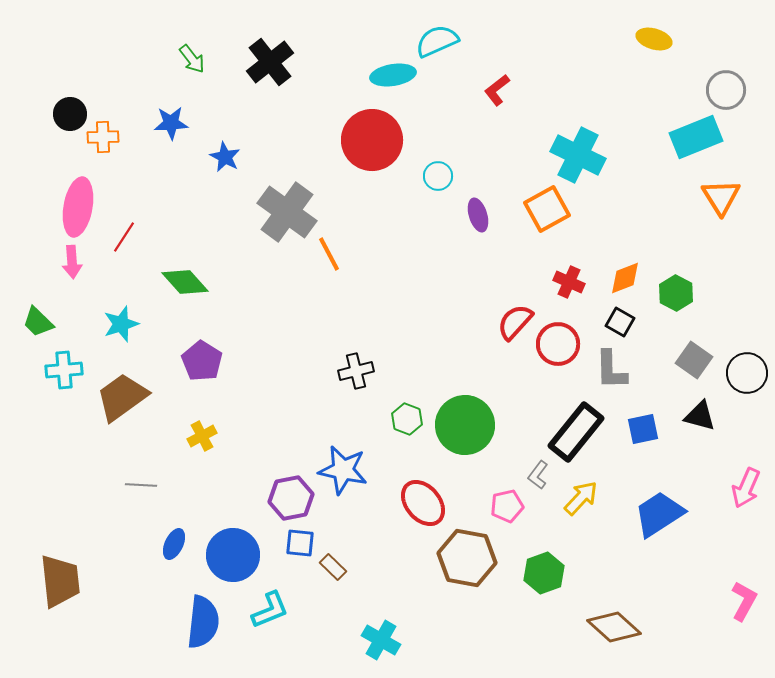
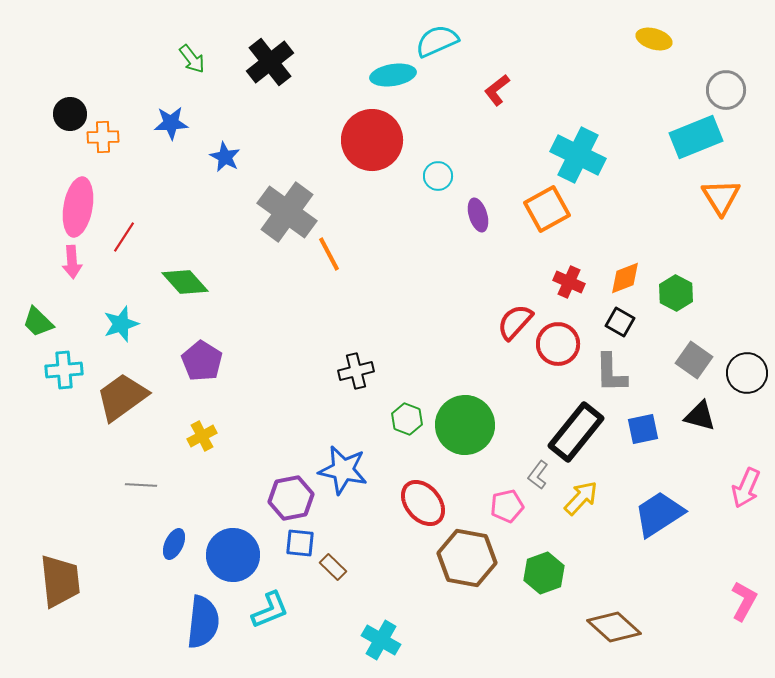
gray L-shape at (611, 370): moved 3 px down
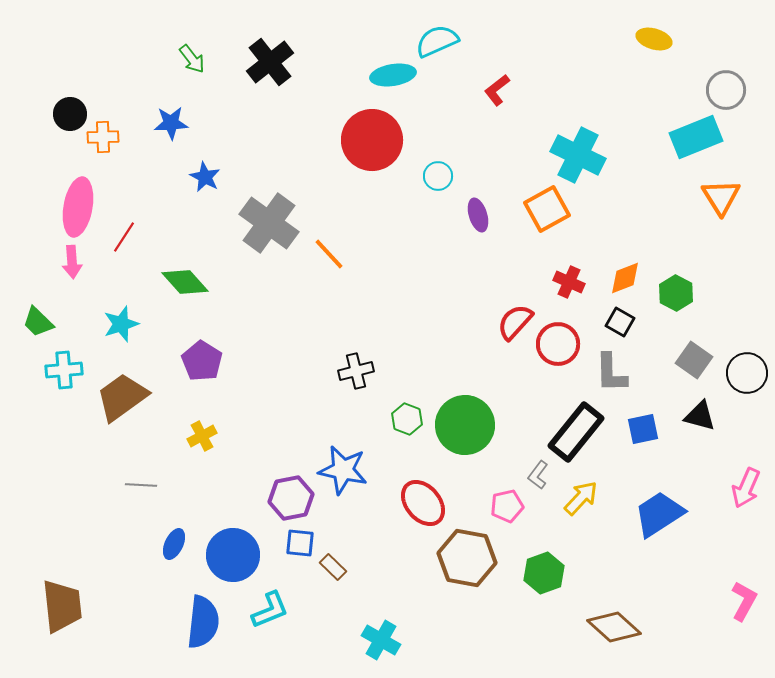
blue star at (225, 157): moved 20 px left, 20 px down
gray cross at (287, 212): moved 18 px left, 11 px down
orange line at (329, 254): rotated 15 degrees counterclockwise
brown trapezoid at (60, 581): moved 2 px right, 25 px down
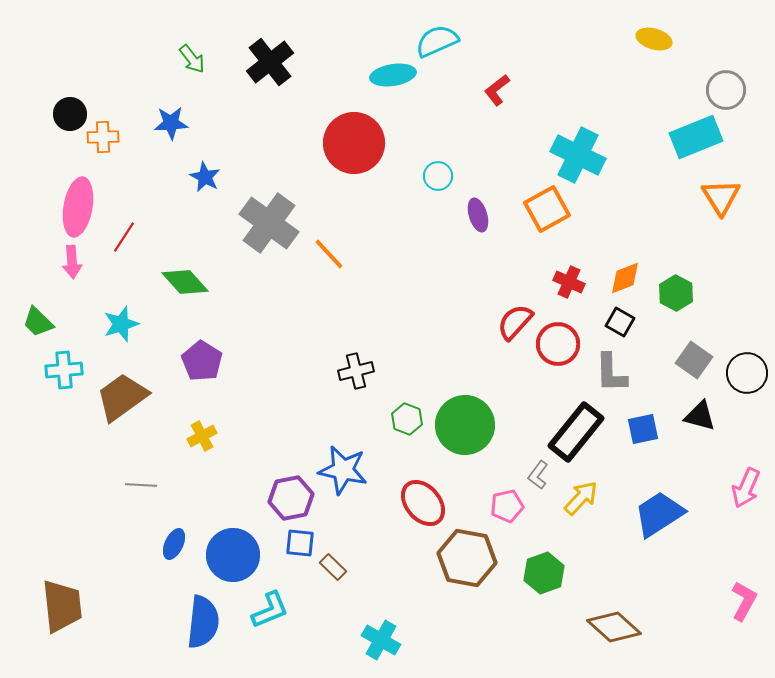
red circle at (372, 140): moved 18 px left, 3 px down
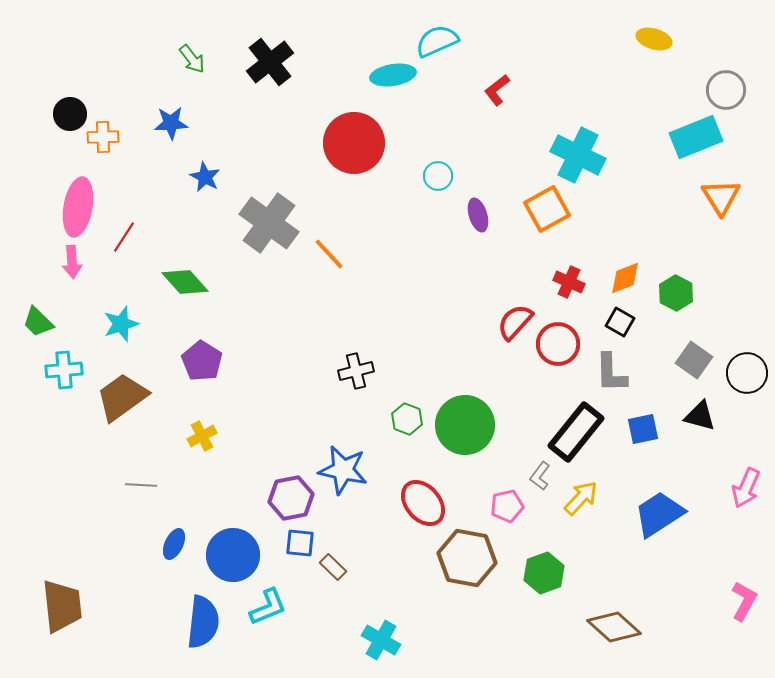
gray L-shape at (538, 475): moved 2 px right, 1 px down
cyan L-shape at (270, 610): moved 2 px left, 3 px up
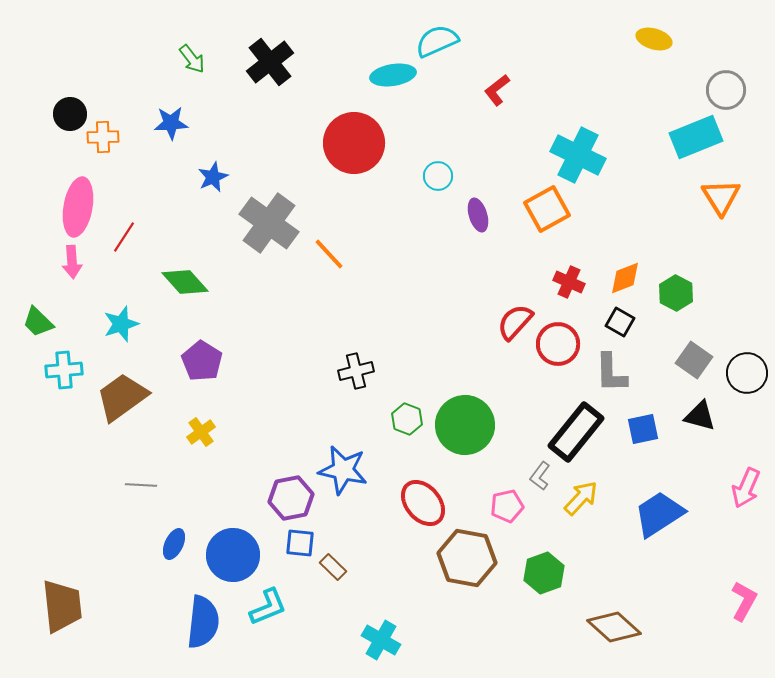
blue star at (205, 177): moved 8 px right; rotated 20 degrees clockwise
yellow cross at (202, 436): moved 1 px left, 4 px up; rotated 8 degrees counterclockwise
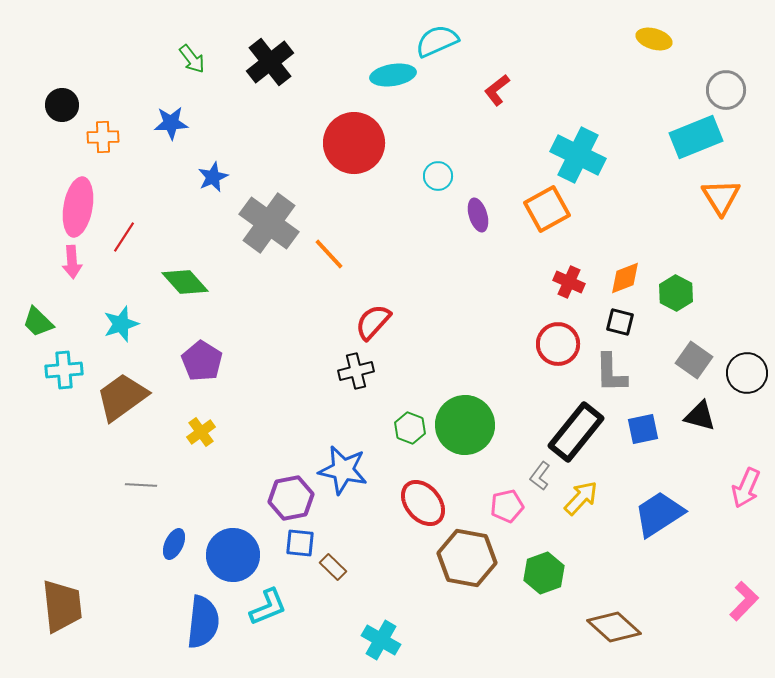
black circle at (70, 114): moved 8 px left, 9 px up
red semicircle at (515, 322): moved 142 px left
black square at (620, 322): rotated 16 degrees counterclockwise
green hexagon at (407, 419): moved 3 px right, 9 px down
pink L-shape at (744, 601): rotated 15 degrees clockwise
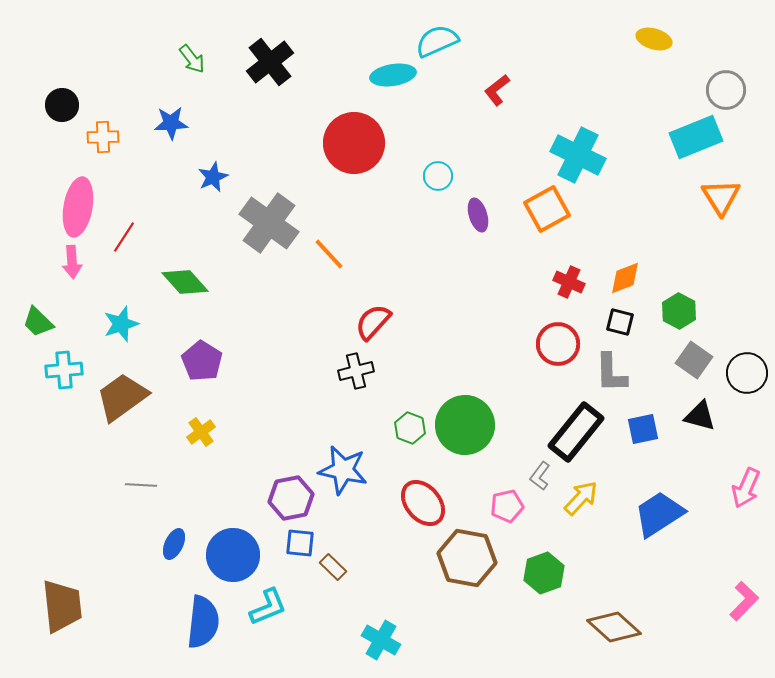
green hexagon at (676, 293): moved 3 px right, 18 px down
